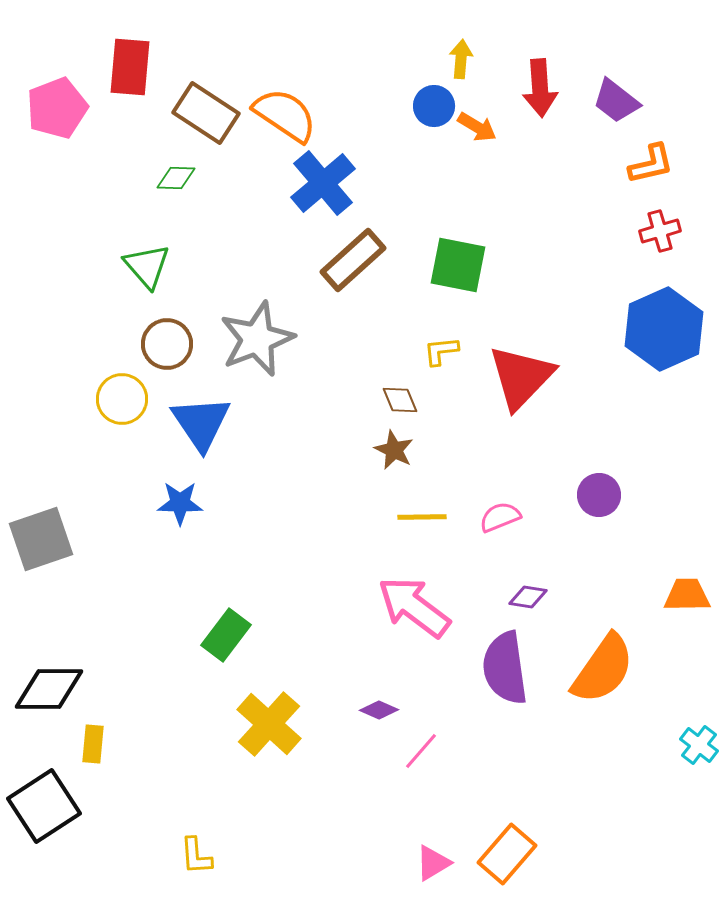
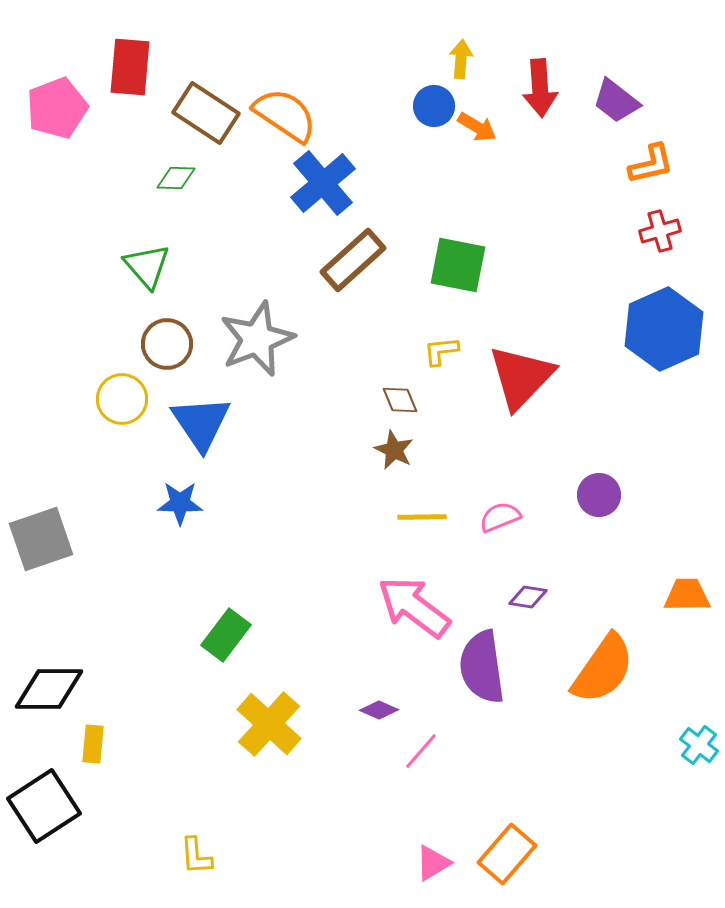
purple semicircle at (505, 668): moved 23 px left, 1 px up
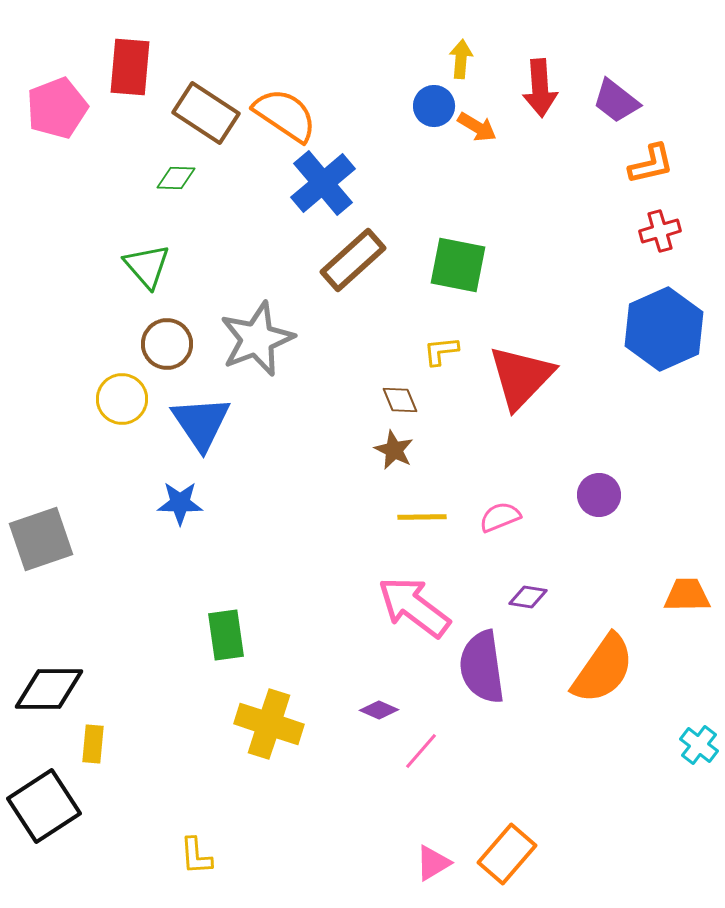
green rectangle at (226, 635): rotated 45 degrees counterclockwise
yellow cross at (269, 724): rotated 24 degrees counterclockwise
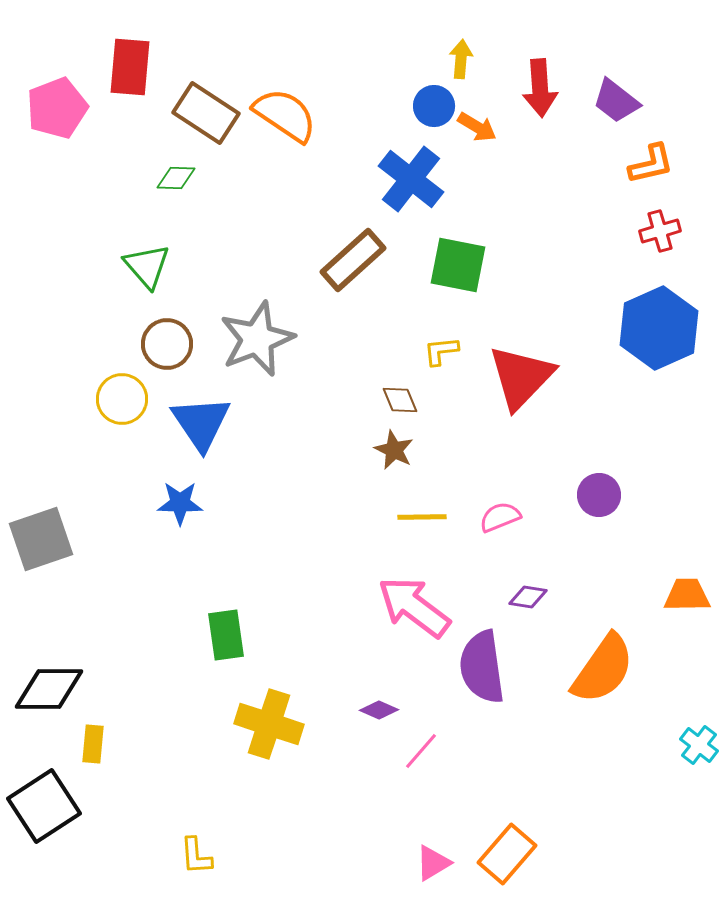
blue cross at (323, 183): moved 88 px right, 4 px up; rotated 12 degrees counterclockwise
blue hexagon at (664, 329): moved 5 px left, 1 px up
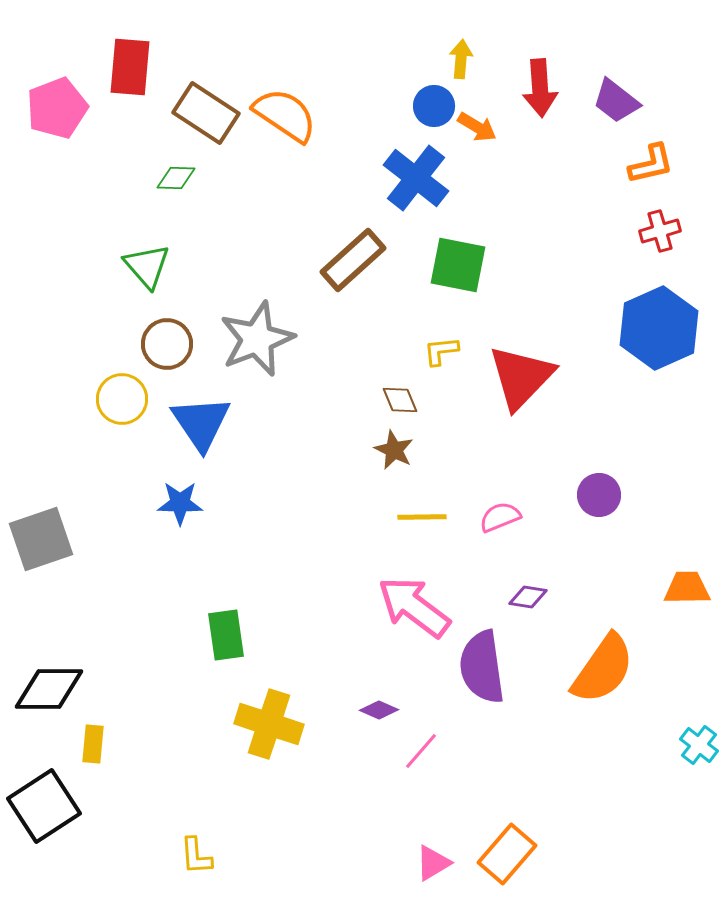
blue cross at (411, 179): moved 5 px right, 1 px up
orange trapezoid at (687, 595): moved 7 px up
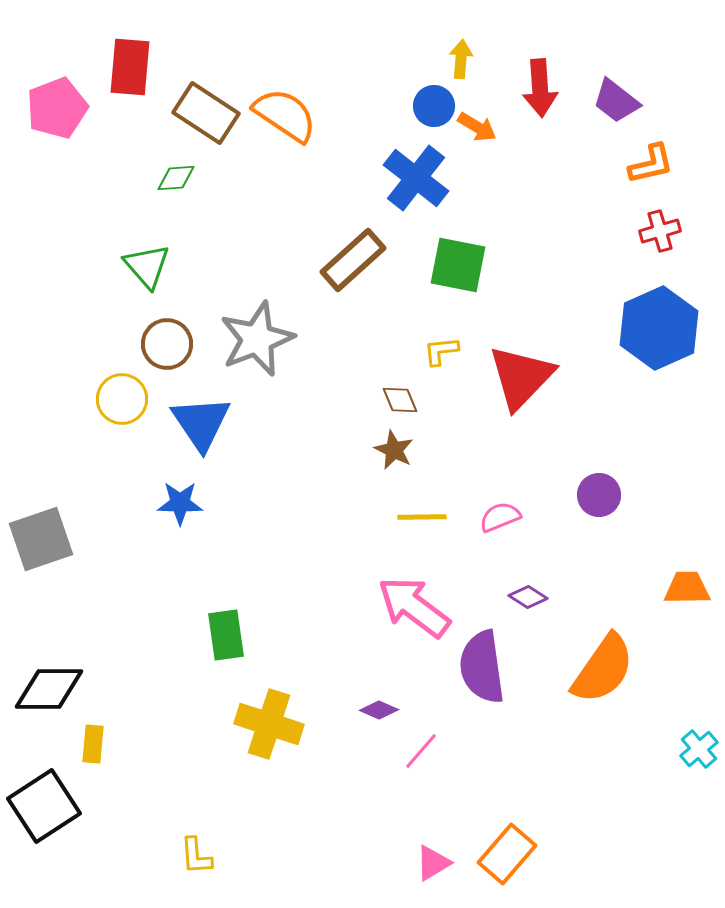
green diamond at (176, 178): rotated 6 degrees counterclockwise
purple diamond at (528, 597): rotated 24 degrees clockwise
cyan cross at (699, 745): moved 4 px down; rotated 12 degrees clockwise
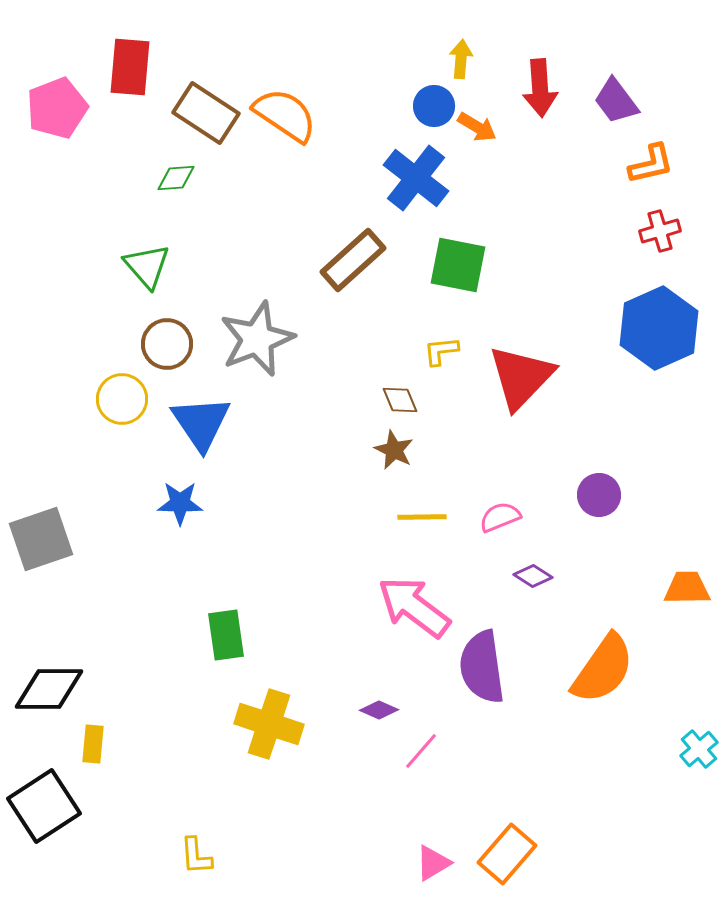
purple trapezoid at (616, 101): rotated 15 degrees clockwise
purple diamond at (528, 597): moved 5 px right, 21 px up
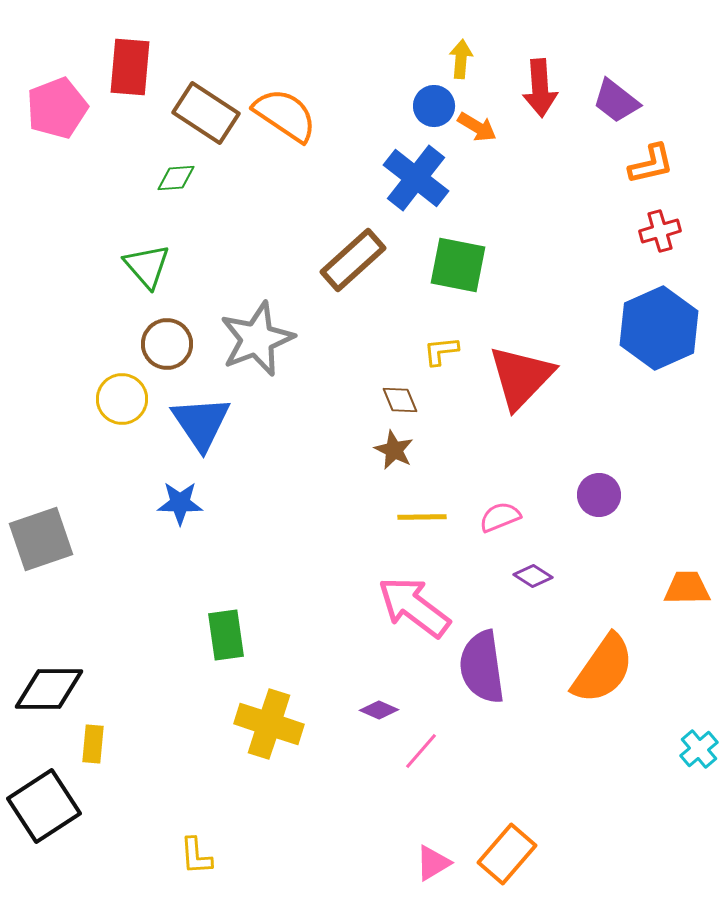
purple trapezoid at (616, 101): rotated 15 degrees counterclockwise
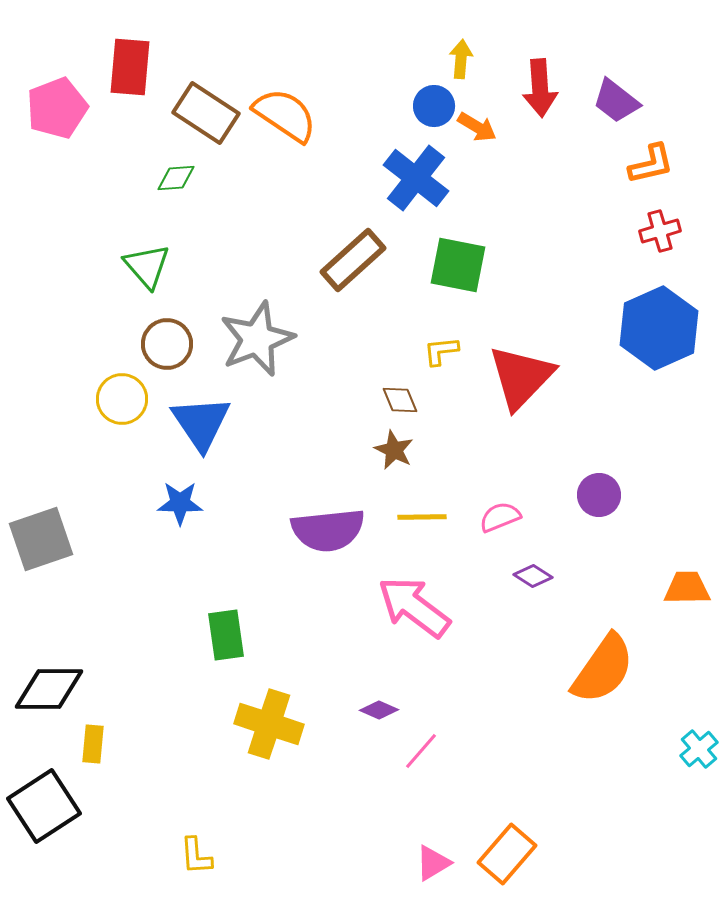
purple semicircle at (482, 667): moved 154 px left, 137 px up; rotated 88 degrees counterclockwise
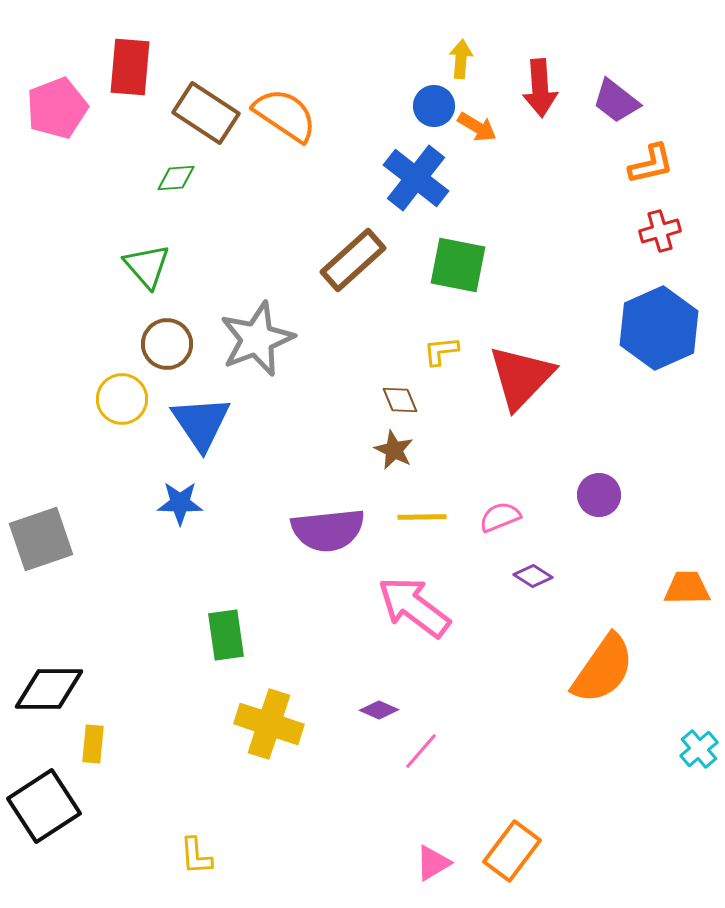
orange rectangle at (507, 854): moved 5 px right, 3 px up; rotated 4 degrees counterclockwise
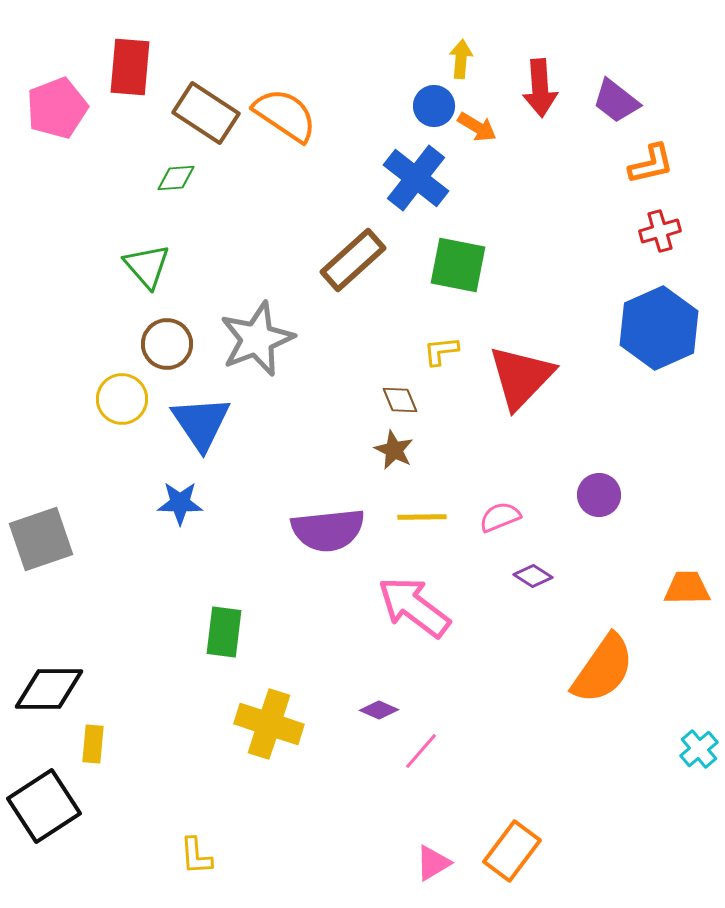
green rectangle at (226, 635): moved 2 px left, 3 px up; rotated 15 degrees clockwise
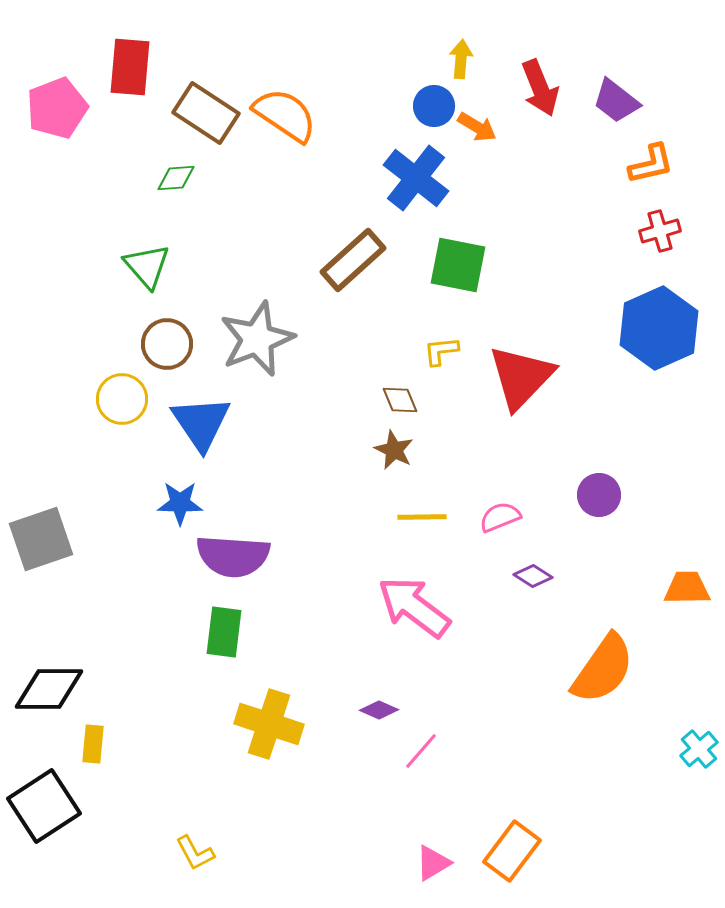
red arrow at (540, 88): rotated 18 degrees counterclockwise
purple semicircle at (328, 530): moved 95 px left, 26 px down; rotated 10 degrees clockwise
yellow L-shape at (196, 856): moved 1 px left, 3 px up; rotated 24 degrees counterclockwise
